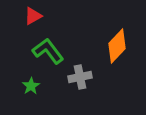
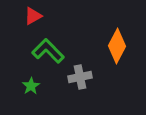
orange diamond: rotated 16 degrees counterclockwise
green L-shape: rotated 8 degrees counterclockwise
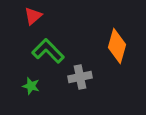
red triangle: rotated 12 degrees counterclockwise
orange diamond: rotated 12 degrees counterclockwise
green star: rotated 24 degrees counterclockwise
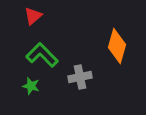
green L-shape: moved 6 px left, 4 px down
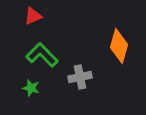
red triangle: rotated 18 degrees clockwise
orange diamond: moved 2 px right
green star: moved 2 px down
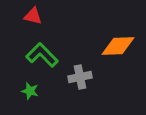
red triangle: rotated 36 degrees clockwise
orange diamond: moved 1 px left; rotated 72 degrees clockwise
green star: moved 1 px left, 3 px down
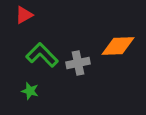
red triangle: moved 9 px left, 1 px up; rotated 42 degrees counterclockwise
gray cross: moved 2 px left, 14 px up
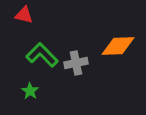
red triangle: rotated 42 degrees clockwise
gray cross: moved 2 px left
green star: rotated 18 degrees clockwise
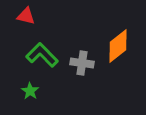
red triangle: moved 2 px right, 1 px down
orange diamond: rotated 36 degrees counterclockwise
gray cross: moved 6 px right; rotated 20 degrees clockwise
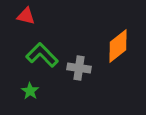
gray cross: moved 3 px left, 5 px down
